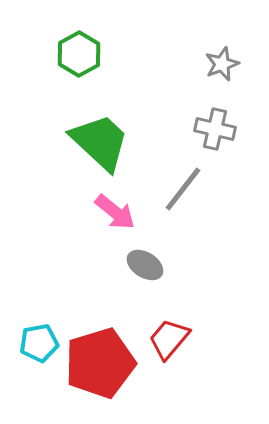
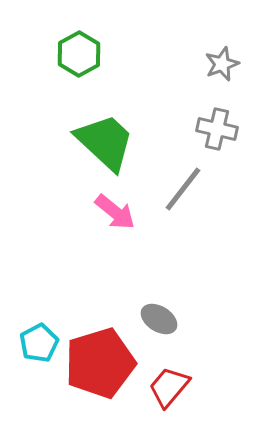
gray cross: moved 2 px right
green trapezoid: moved 5 px right
gray ellipse: moved 14 px right, 54 px down
red trapezoid: moved 48 px down
cyan pentagon: rotated 18 degrees counterclockwise
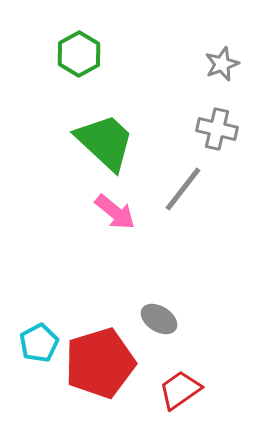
red trapezoid: moved 11 px right, 3 px down; rotated 15 degrees clockwise
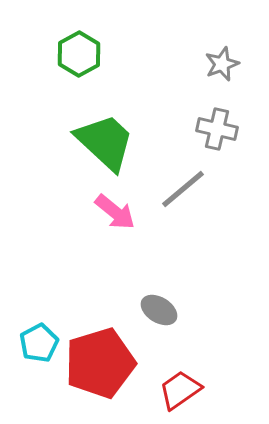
gray line: rotated 12 degrees clockwise
gray ellipse: moved 9 px up
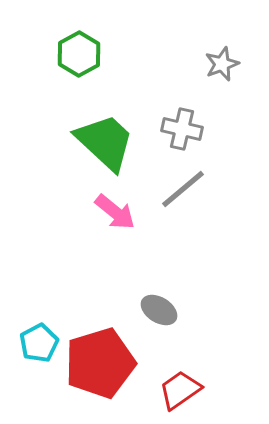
gray cross: moved 35 px left
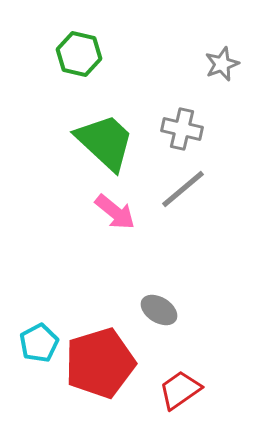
green hexagon: rotated 18 degrees counterclockwise
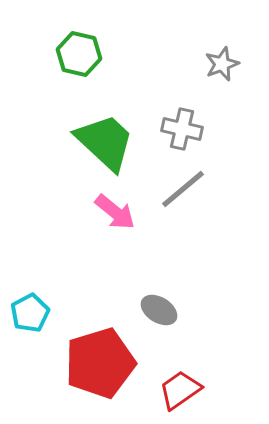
cyan pentagon: moved 9 px left, 30 px up
